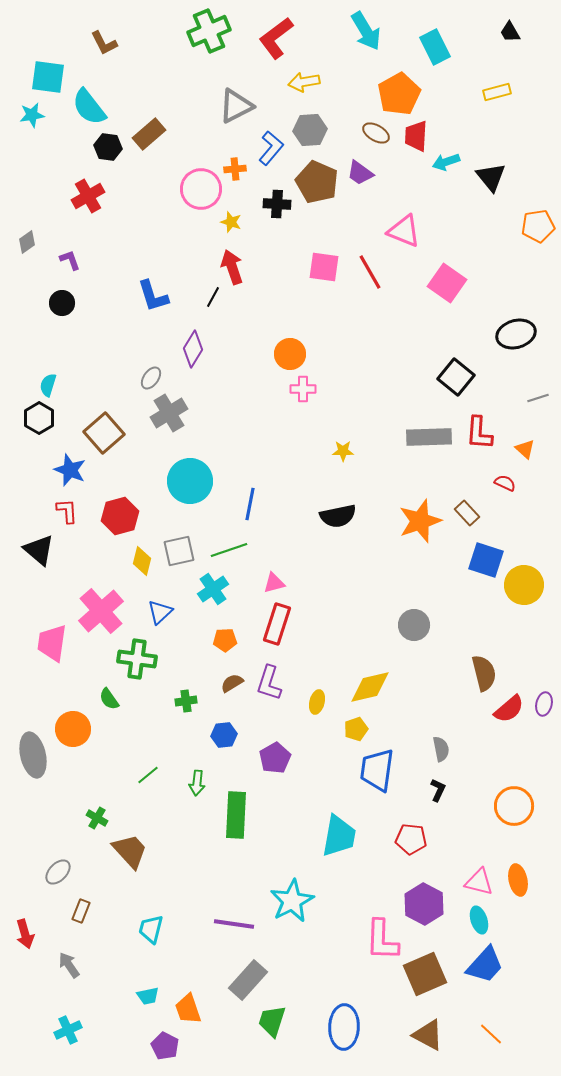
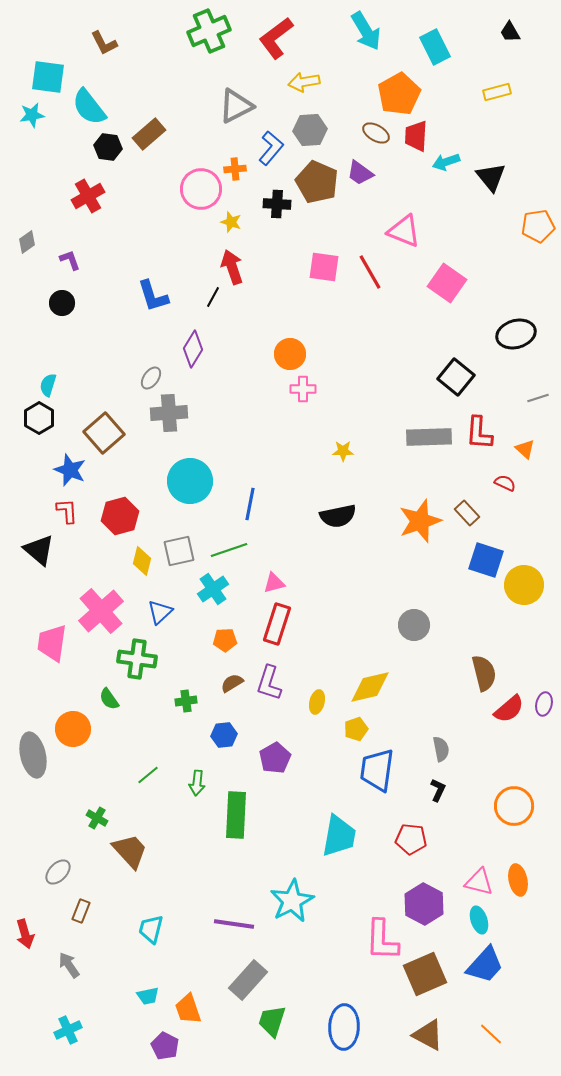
gray cross at (169, 413): rotated 27 degrees clockwise
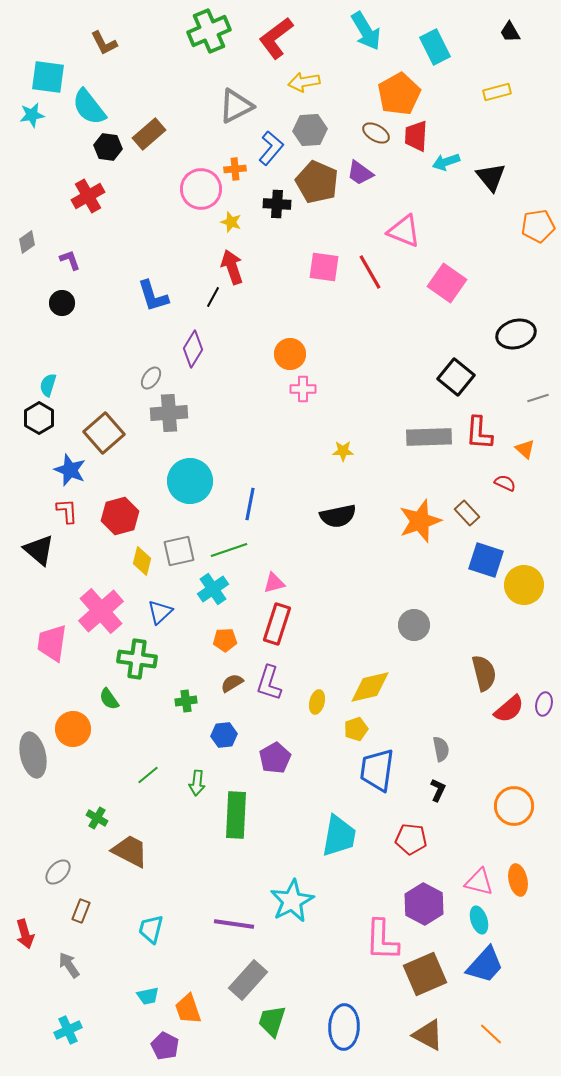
brown trapezoid at (130, 851): rotated 21 degrees counterclockwise
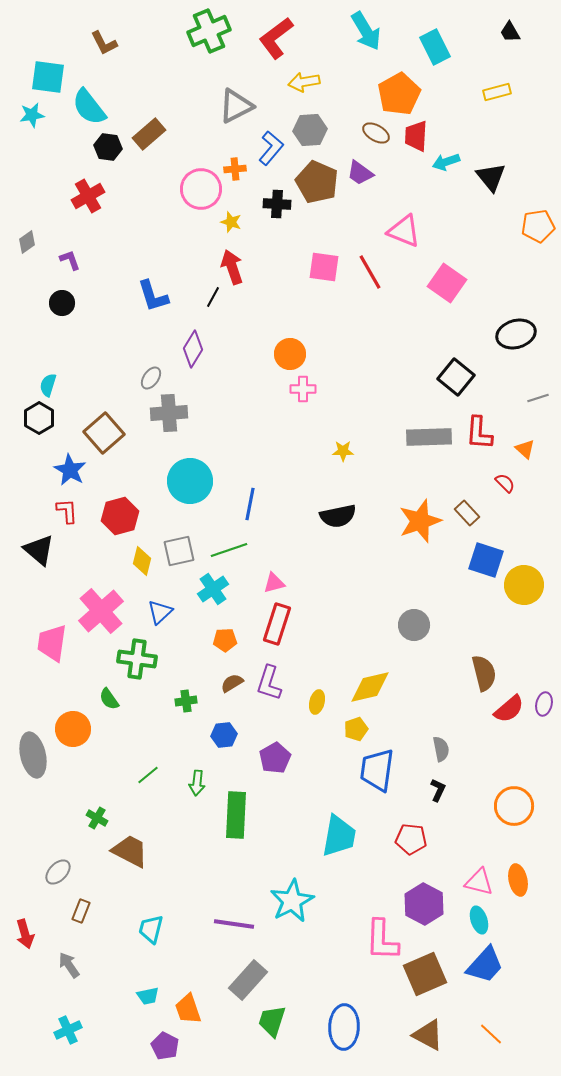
blue star at (70, 470): rotated 8 degrees clockwise
red semicircle at (505, 483): rotated 20 degrees clockwise
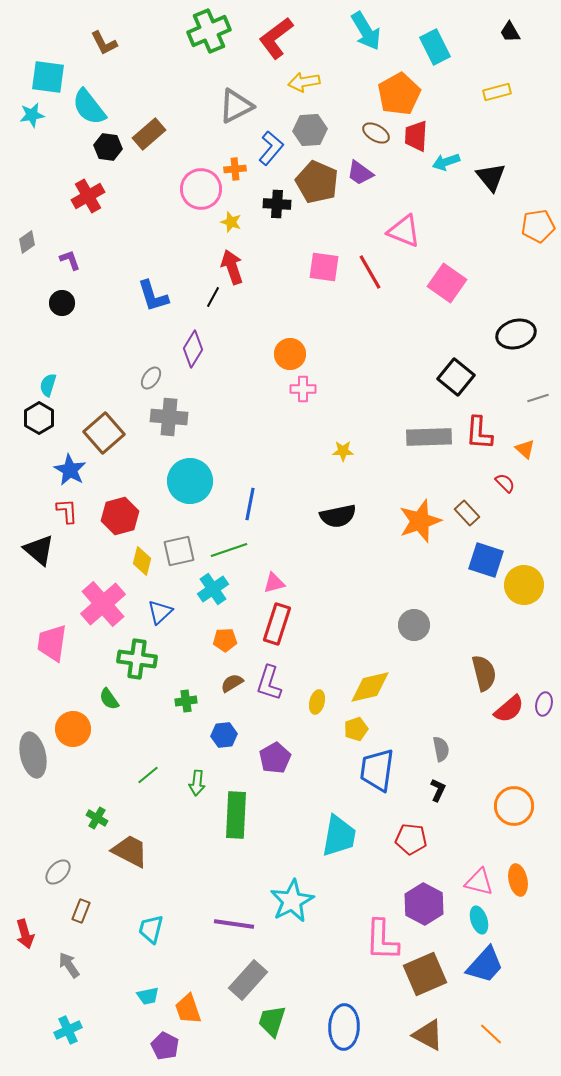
gray cross at (169, 413): moved 4 px down; rotated 9 degrees clockwise
pink cross at (101, 611): moved 2 px right, 7 px up
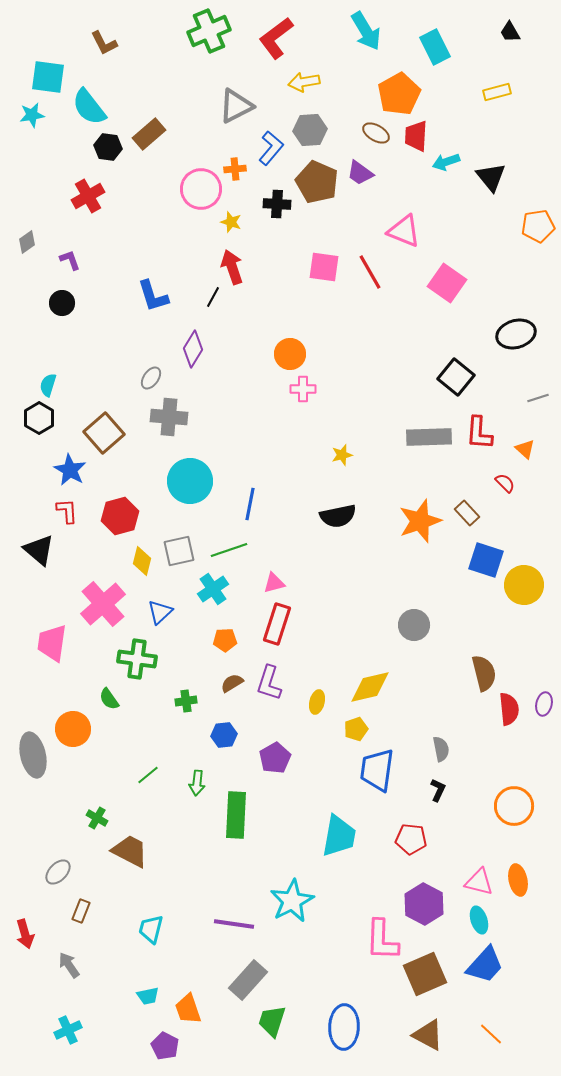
yellow star at (343, 451): moved 1 px left, 4 px down; rotated 15 degrees counterclockwise
red semicircle at (509, 709): rotated 56 degrees counterclockwise
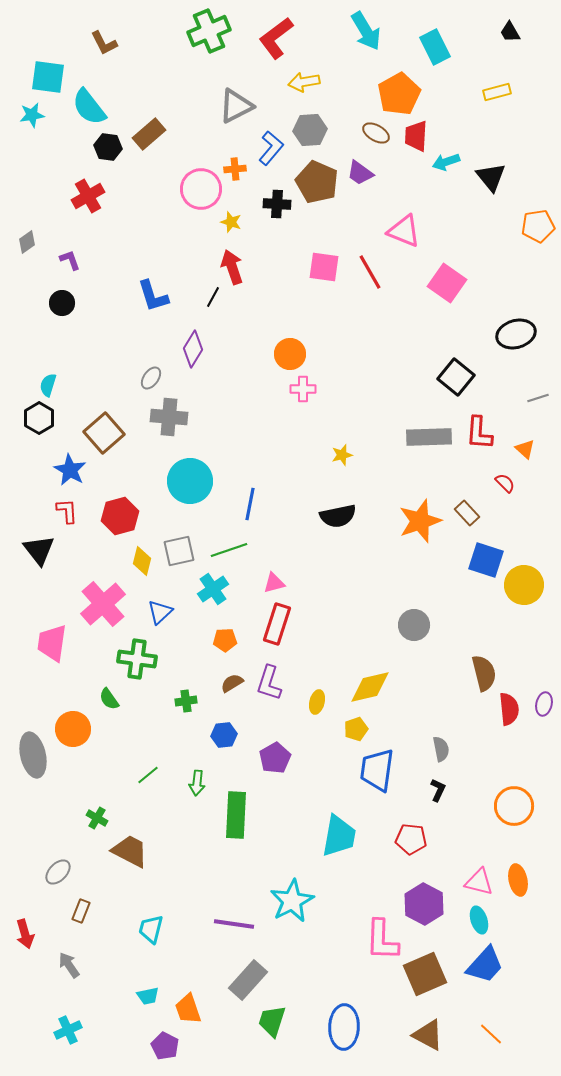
black triangle at (39, 550): rotated 12 degrees clockwise
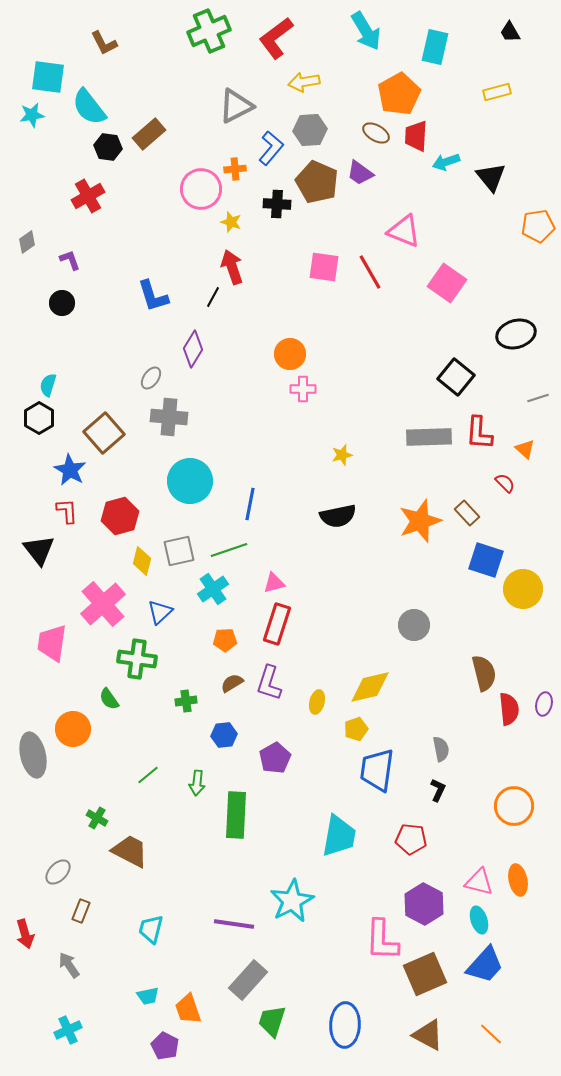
cyan rectangle at (435, 47): rotated 40 degrees clockwise
yellow circle at (524, 585): moved 1 px left, 4 px down
blue ellipse at (344, 1027): moved 1 px right, 2 px up
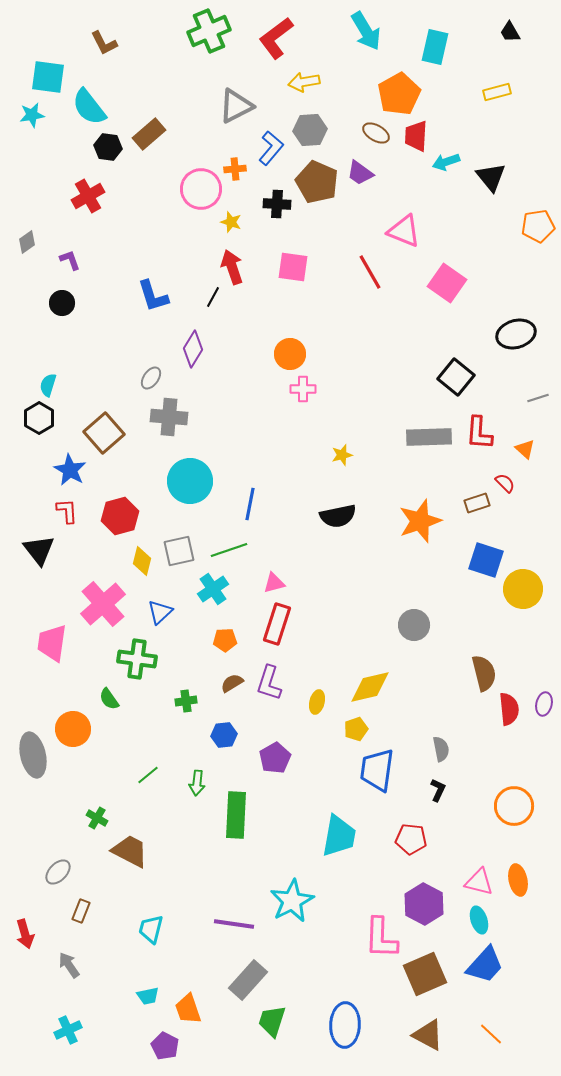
pink square at (324, 267): moved 31 px left
brown rectangle at (467, 513): moved 10 px right, 10 px up; rotated 65 degrees counterclockwise
pink L-shape at (382, 940): moved 1 px left, 2 px up
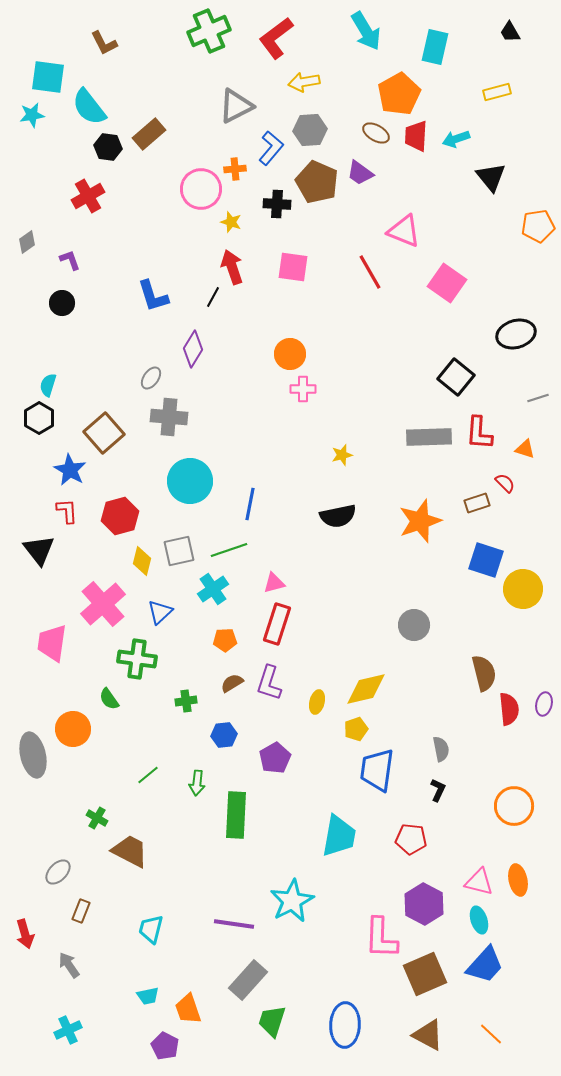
cyan arrow at (446, 162): moved 10 px right, 23 px up
orange triangle at (525, 449): rotated 25 degrees counterclockwise
yellow diamond at (370, 687): moved 4 px left, 2 px down
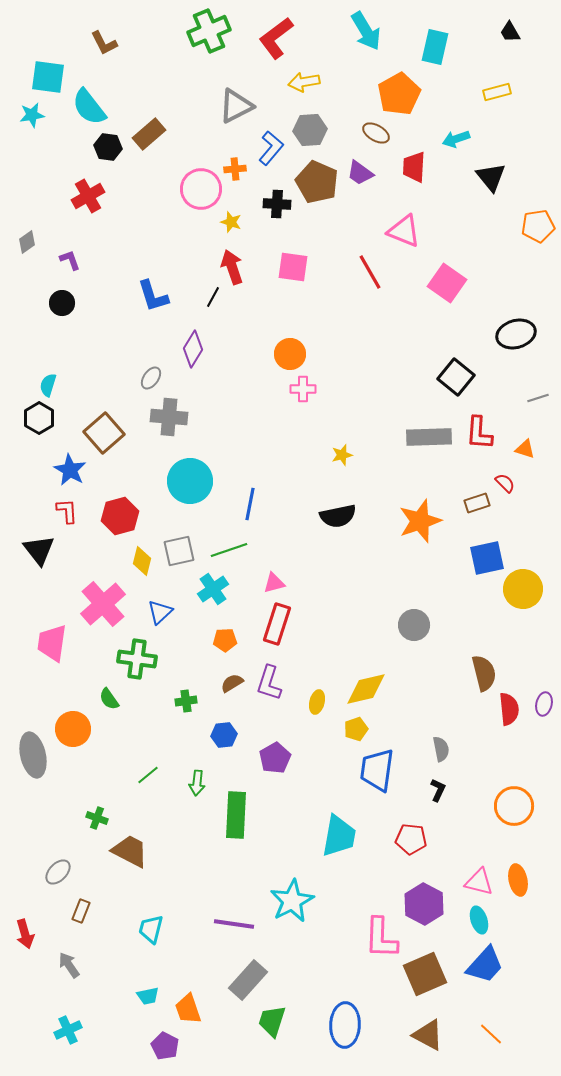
red trapezoid at (416, 136): moved 2 px left, 31 px down
blue square at (486, 560): moved 1 px right, 2 px up; rotated 30 degrees counterclockwise
green cross at (97, 818): rotated 10 degrees counterclockwise
